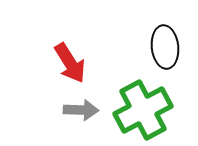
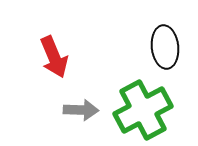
red arrow: moved 16 px left, 6 px up; rotated 9 degrees clockwise
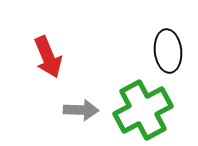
black ellipse: moved 3 px right, 4 px down
red arrow: moved 6 px left
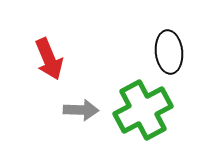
black ellipse: moved 1 px right, 1 px down
red arrow: moved 1 px right, 2 px down
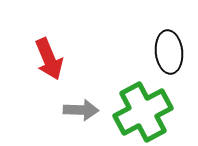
green cross: moved 2 px down
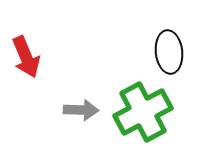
red arrow: moved 23 px left, 2 px up
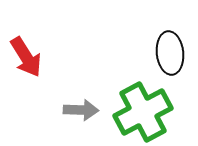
black ellipse: moved 1 px right, 1 px down
red arrow: rotated 9 degrees counterclockwise
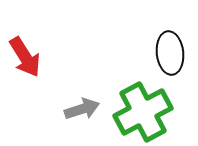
red arrow: moved 1 px left
gray arrow: moved 1 px right, 1 px up; rotated 20 degrees counterclockwise
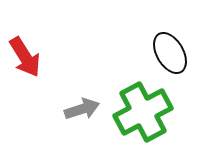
black ellipse: rotated 24 degrees counterclockwise
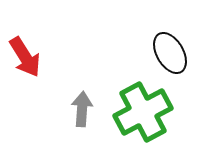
gray arrow: rotated 68 degrees counterclockwise
